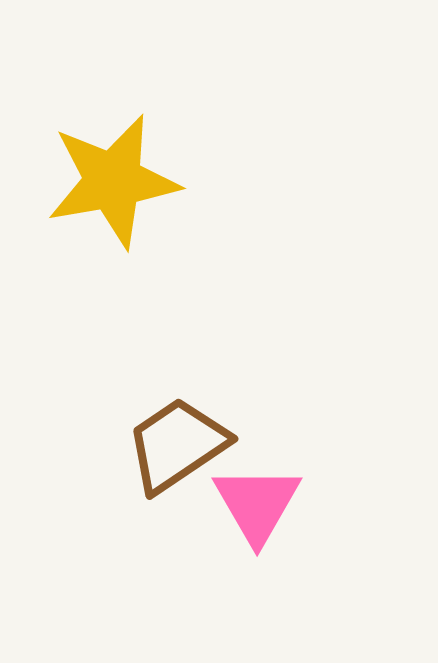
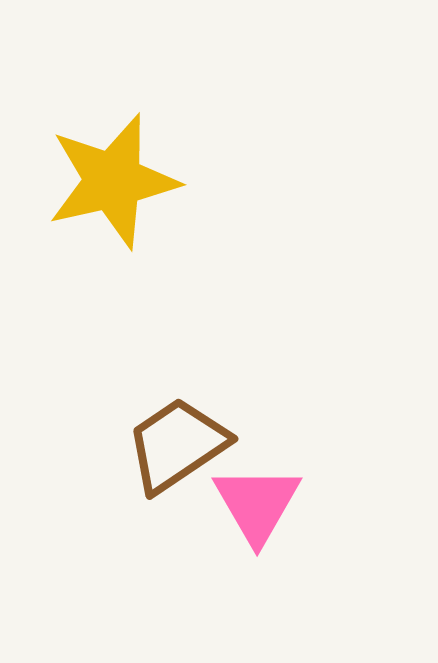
yellow star: rotated 3 degrees counterclockwise
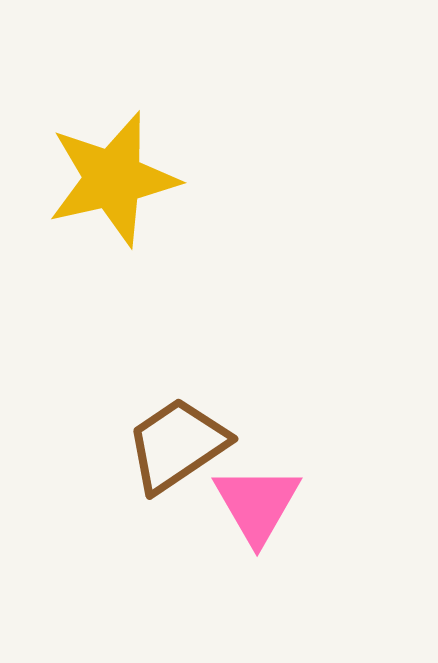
yellow star: moved 2 px up
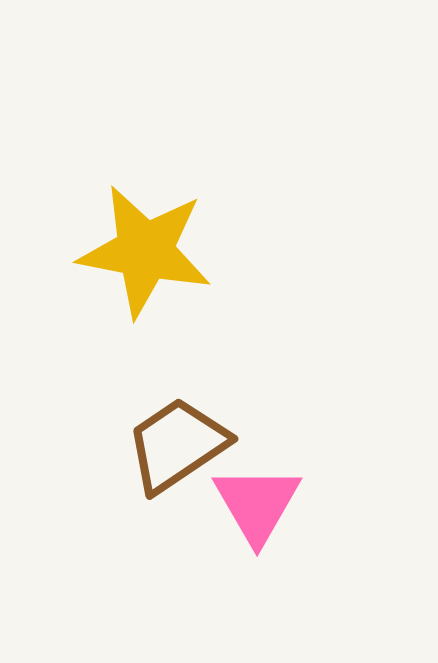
yellow star: moved 32 px right, 72 px down; rotated 24 degrees clockwise
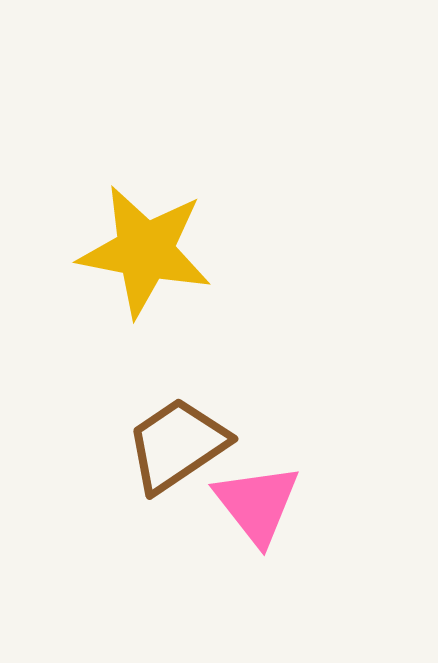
pink triangle: rotated 8 degrees counterclockwise
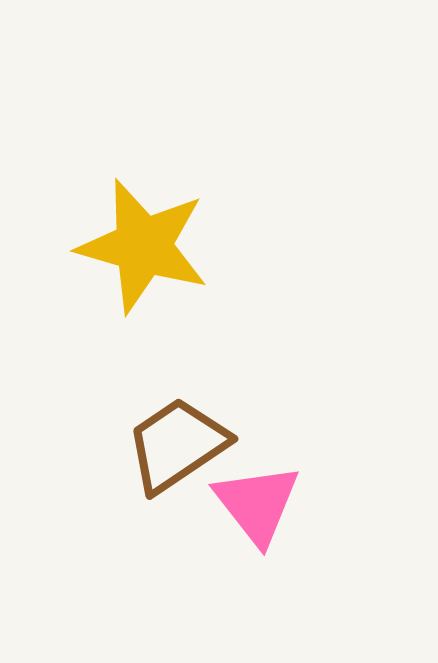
yellow star: moved 2 px left, 5 px up; rotated 5 degrees clockwise
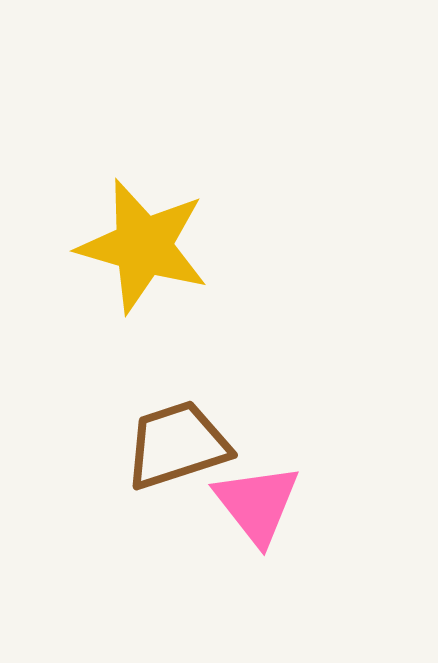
brown trapezoid: rotated 16 degrees clockwise
